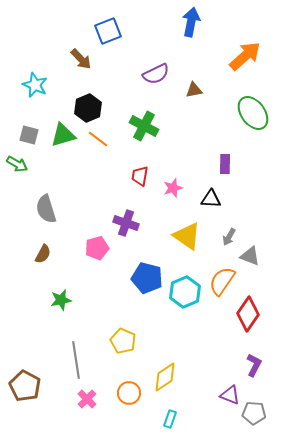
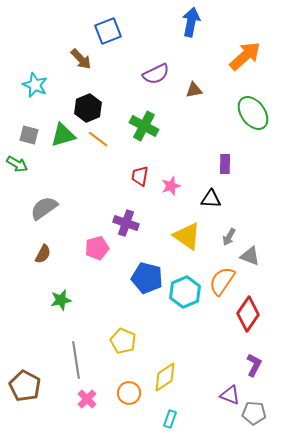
pink star: moved 2 px left, 2 px up
gray semicircle: moved 2 px left, 1 px up; rotated 72 degrees clockwise
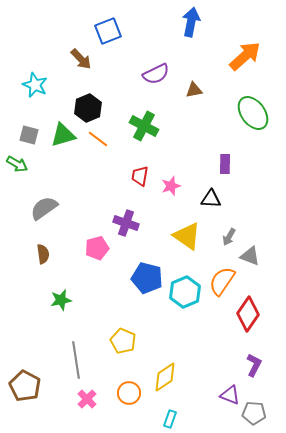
brown semicircle: rotated 36 degrees counterclockwise
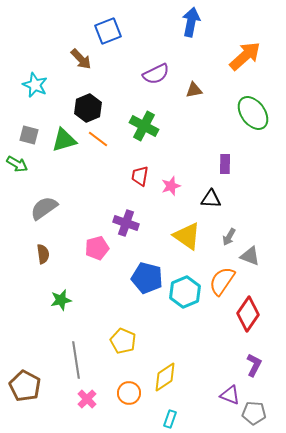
green triangle: moved 1 px right, 5 px down
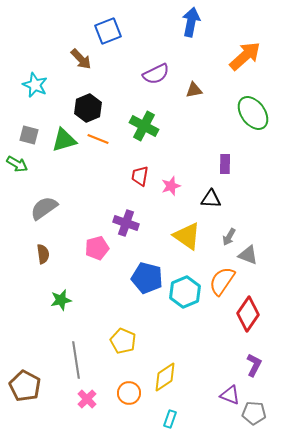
orange line: rotated 15 degrees counterclockwise
gray triangle: moved 2 px left, 1 px up
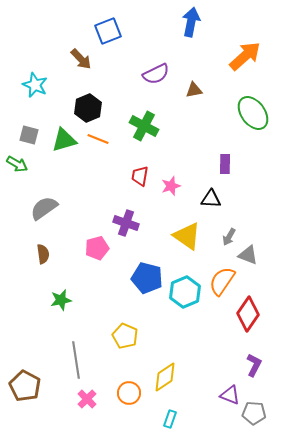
yellow pentagon: moved 2 px right, 5 px up
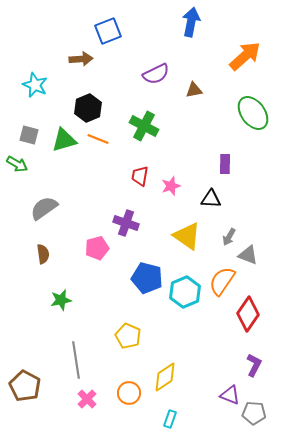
brown arrow: rotated 50 degrees counterclockwise
yellow pentagon: moved 3 px right
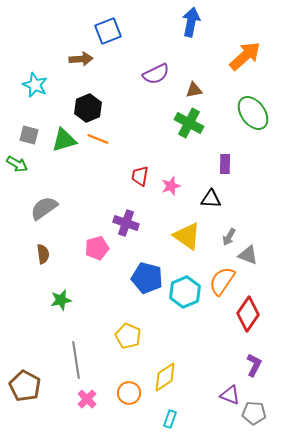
green cross: moved 45 px right, 3 px up
